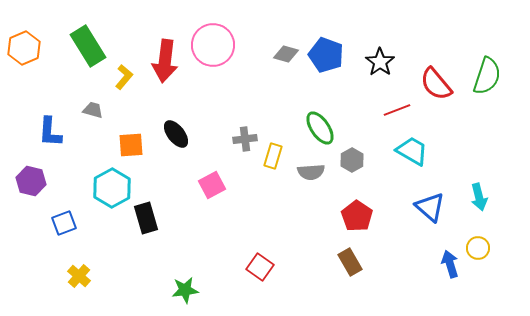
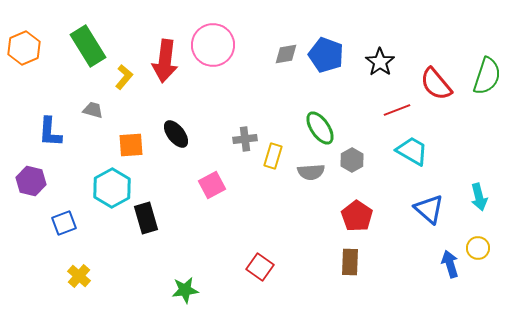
gray diamond: rotated 25 degrees counterclockwise
blue triangle: moved 1 px left, 2 px down
brown rectangle: rotated 32 degrees clockwise
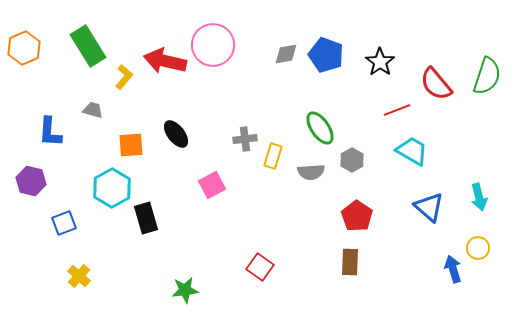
red arrow: rotated 96 degrees clockwise
blue triangle: moved 2 px up
blue arrow: moved 3 px right, 5 px down
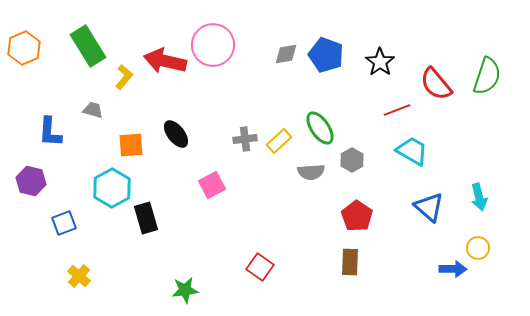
yellow rectangle: moved 6 px right, 15 px up; rotated 30 degrees clockwise
blue arrow: rotated 108 degrees clockwise
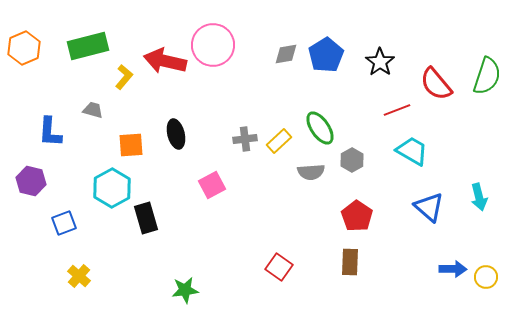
green rectangle: rotated 72 degrees counterclockwise
blue pentagon: rotated 20 degrees clockwise
black ellipse: rotated 24 degrees clockwise
yellow circle: moved 8 px right, 29 px down
red square: moved 19 px right
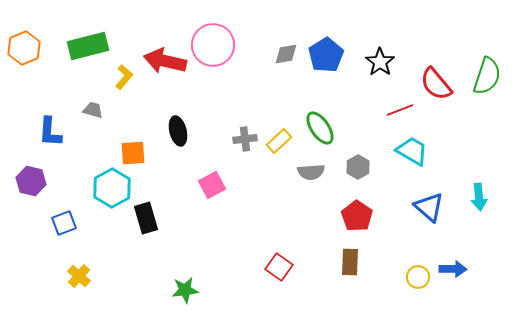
red line: moved 3 px right
black ellipse: moved 2 px right, 3 px up
orange square: moved 2 px right, 8 px down
gray hexagon: moved 6 px right, 7 px down
cyan arrow: rotated 8 degrees clockwise
yellow circle: moved 68 px left
